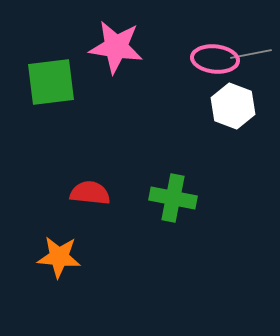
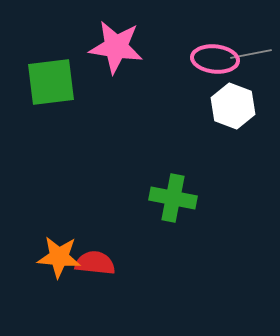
red semicircle: moved 5 px right, 70 px down
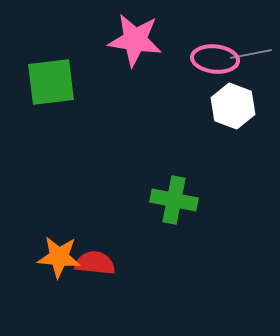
pink star: moved 19 px right, 7 px up
green cross: moved 1 px right, 2 px down
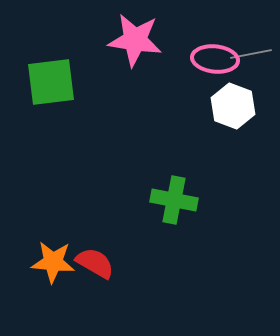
orange star: moved 6 px left, 5 px down
red semicircle: rotated 24 degrees clockwise
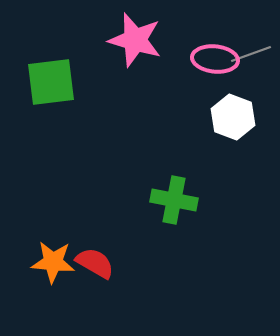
pink star: rotated 8 degrees clockwise
gray line: rotated 9 degrees counterclockwise
white hexagon: moved 11 px down
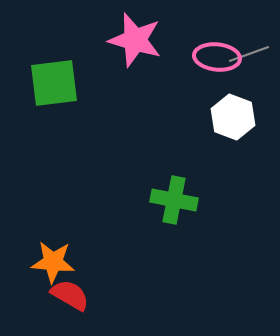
gray line: moved 2 px left
pink ellipse: moved 2 px right, 2 px up
green square: moved 3 px right, 1 px down
red semicircle: moved 25 px left, 32 px down
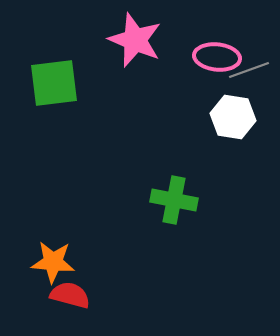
pink star: rotated 6 degrees clockwise
gray line: moved 16 px down
white hexagon: rotated 12 degrees counterclockwise
red semicircle: rotated 15 degrees counterclockwise
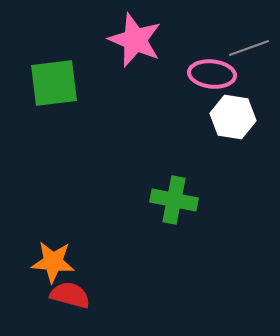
pink ellipse: moved 5 px left, 17 px down
gray line: moved 22 px up
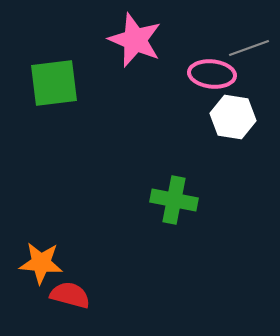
orange star: moved 12 px left, 1 px down
